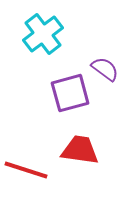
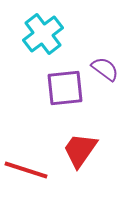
purple square: moved 5 px left, 5 px up; rotated 9 degrees clockwise
red trapezoid: rotated 63 degrees counterclockwise
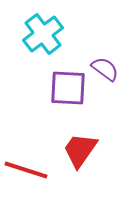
purple square: moved 3 px right; rotated 9 degrees clockwise
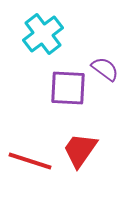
red line: moved 4 px right, 9 px up
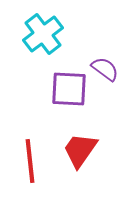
purple square: moved 1 px right, 1 px down
red line: rotated 66 degrees clockwise
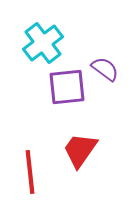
cyan cross: moved 9 px down
purple square: moved 2 px left, 2 px up; rotated 9 degrees counterclockwise
red line: moved 11 px down
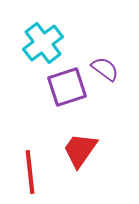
purple square: rotated 12 degrees counterclockwise
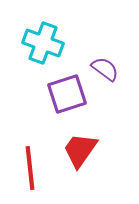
cyan cross: rotated 33 degrees counterclockwise
purple square: moved 7 px down
red line: moved 4 px up
